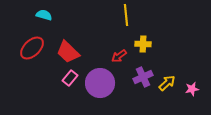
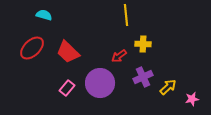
pink rectangle: moved 3 px left, 10 px down
yellow arrow: moved 1 px right, 4 px down
pink star: moved 10 px down
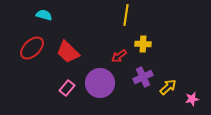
yellow line: rotated 15 degrees clockwise
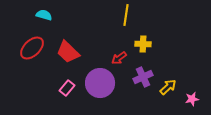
red arrow: moved 2 px down
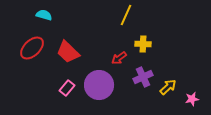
yellow line: rotated 15 degrees clockwise
purple circle: moved 1 px left, 2 px down
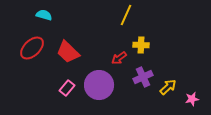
yellow cross: moved 2 px left, 1 px down
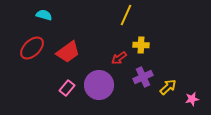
red trapezoid: rotated 80 degrees counterclockwise
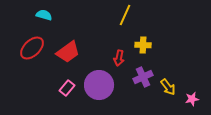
yellow line: moved 1 px left
yellow cross: moved 2 px right
red arrow: rotated 42 degrees counterclockwise
yellow arrow: rotated 96 degrees clockwise
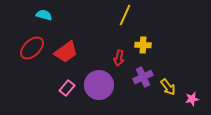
red trapezoid: moved 2 px left
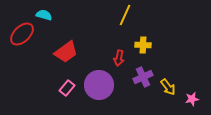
red ellipse: moved 10 px left, 14 px up
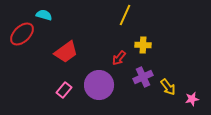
red arrow: rotated 28 degrees clockwise
pink rectangle: moved 3 px left, 2 px down
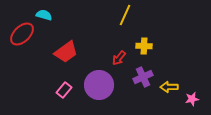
yellow cross: moved 1 px right, 1 px down
yellow arrow: moved 1 px right; rotated 126 degrees clockwise
